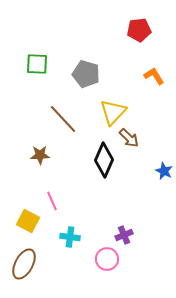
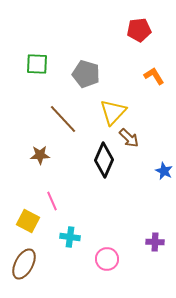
purple cross: moved 31 px right, 7 px down; rotated 24 degrees clockwise
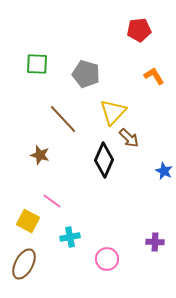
brown star: rotated 18 degrees clockwise
pink line: rotated 30 degrees counterclockwise
cyan cross: rotated 18 degrees counterclockwise
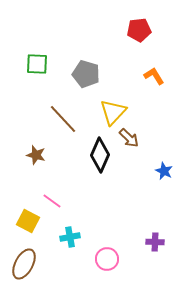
brown star: moved 4 px left
black diamond: moved 4 px left, 5 px up
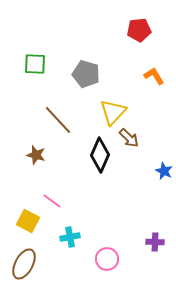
green square: moved 2 px left
brown line: moved 5 px left, 1 px down
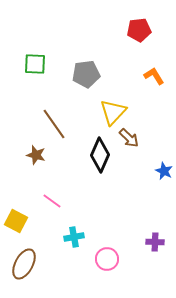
gray pentagon: rotated 24 degrees counterclockwise
brown line: moved 4 px left, 4 px down; rotated 8 degrees clockwise
yellow square: moved 12 px left
cyan cross: moved 4 px right
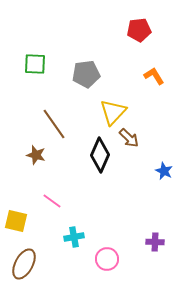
yellow square: rotated 15 degrees counterclockwise
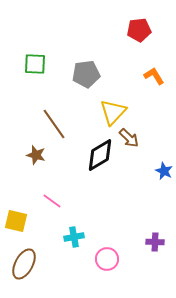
black diamond: rotated 36 degrees clockwise
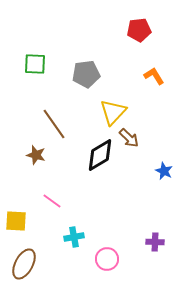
yellow square: rotated 10 degrees counterclockwise
